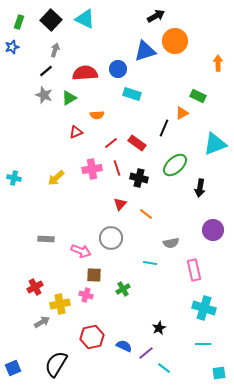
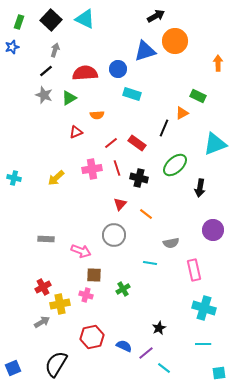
gray circle at (111, 238): moved 3 px right, 3 px up
red cross at (35, 287): moved 8 px right
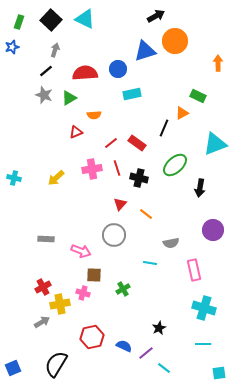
cyan rectangle at (132, 94): rotated 30 degrees counterclockwise
orange semicircle at (97, 115): moved 3 px left
pink cross at (86, 295): moved 3 px left, 2 px up
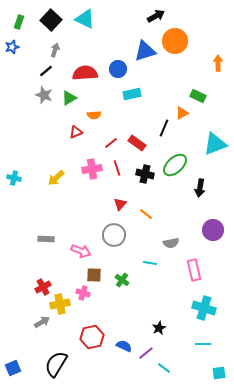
black cross at (139, 178): moved 6 px right, 4 px up
green cross at (123, 289): moved 1 px left, 9 px up; rotated 24 degrees counterclockwise
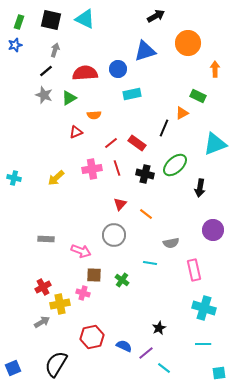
black square at (51, 20): rotated 30 degrees counterclockwise
orange circle at (175, 41): moved 13 px right, 2 px down
blue star at (12, 47): moved 3 px right, 2 px up
orange arrow at (218, 63): moved 3 px left, 6 px down
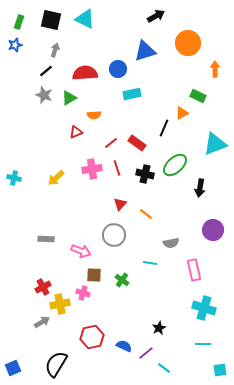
cyan square at (219, 373): moved 1 px right, 3 px up
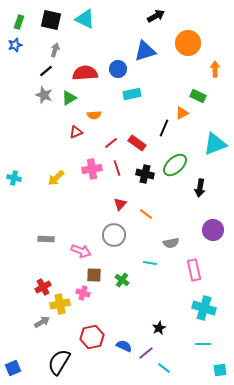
black semicircle at (56, 364): moved 3 px right, 2 px up
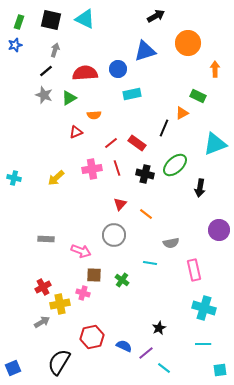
purple circle at (213, 230): moved 6 px right
